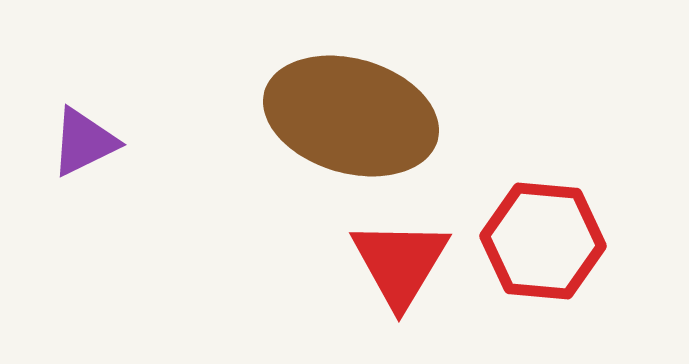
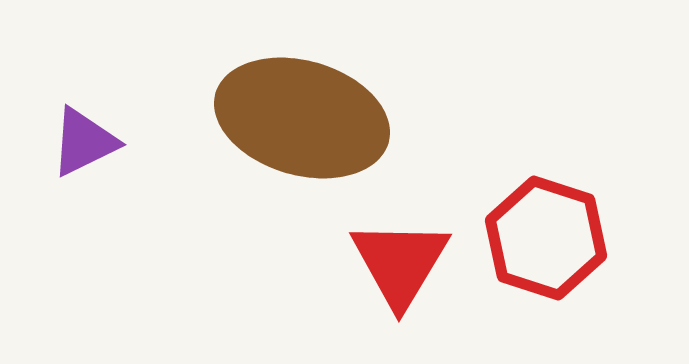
brown ellipse: moved 49 px left, 2 px down
red hexagon: moved 3 px right, 3 px up; rotated 13 degrees clockwise
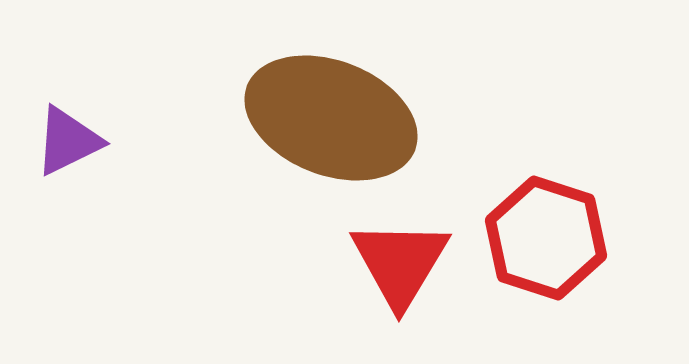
brown ellipse: moved 29 px right; rotated 5 degrees clockwise
purple triangle: moved 16 px left, 1 px up
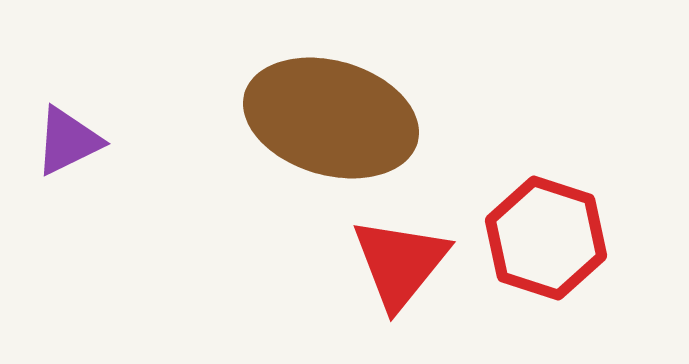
brown ellipse: rotated 5 degrees counterclockwise
red triangle: rotated 8 degrees clockwise
